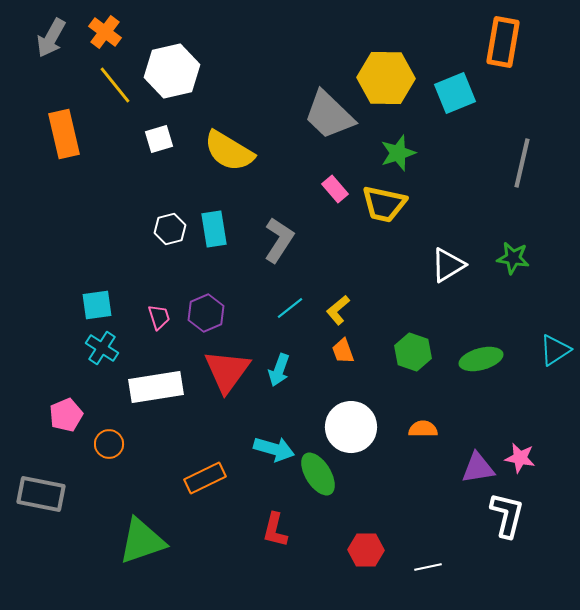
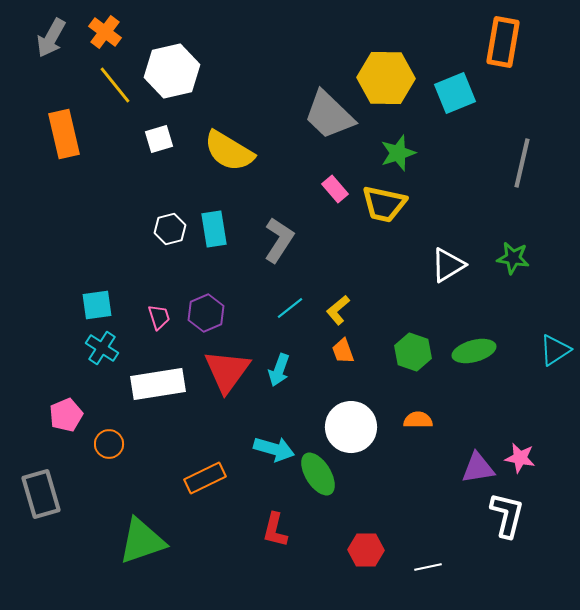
green ellipse at (481, 359): moved 7 px left, 8 px up
white rectangle at (156, 387): moved 2 px right, 3 px up
orange semicircle at (423, 429): moved 5 px left, 9 px up
gray rectangle at (41, 494): rotated 63 degrees clockwise
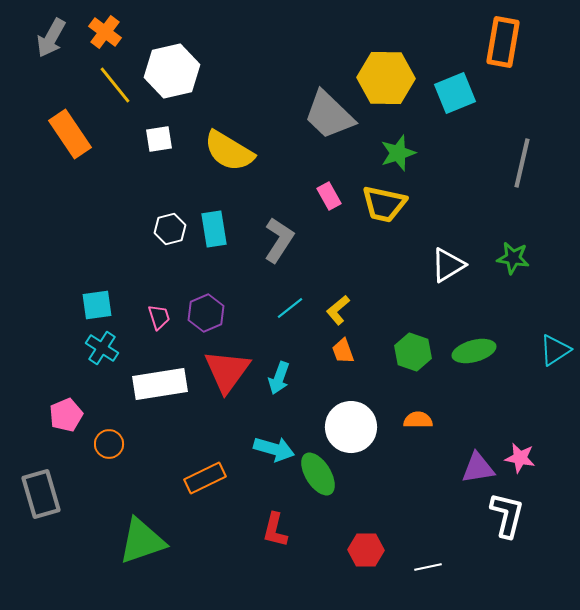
orange rectangle at (64, 134): moved 6 px right; rotated 21 degrees counterclockwise
white square at (159, 139): rotated 8 degrees clockwise
pink rectangle at (335, 189): moved 6 px left, 7 px down; rotated 12 degrees clockwise
cyan arrow at (279, 370): moved 8 px down
white rectangle at (158, 384): moved 2 px right
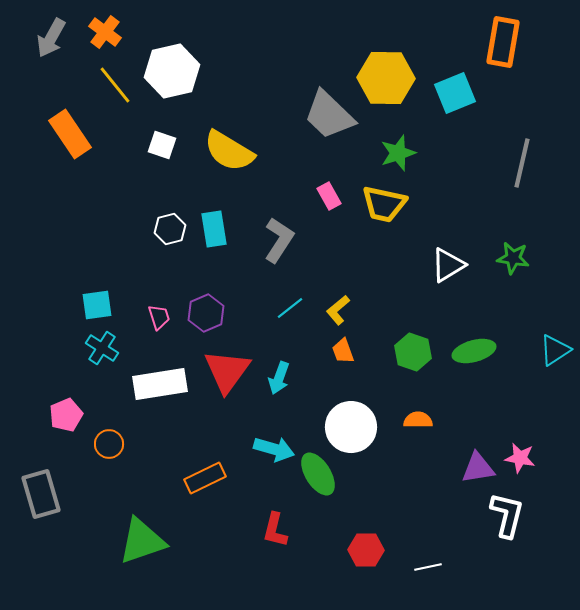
white square at (159, 139): moved 3 px right, 6 px down; rotated 28 degrees clockwise
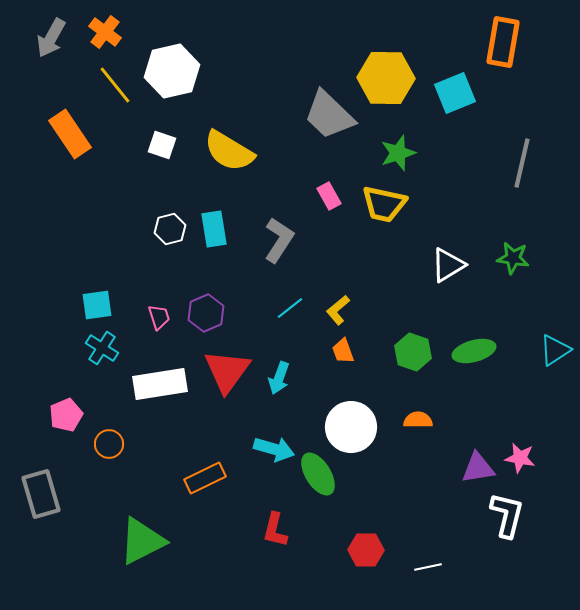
green triangle at (142, 541): rotated 8 degrees counterclockwise
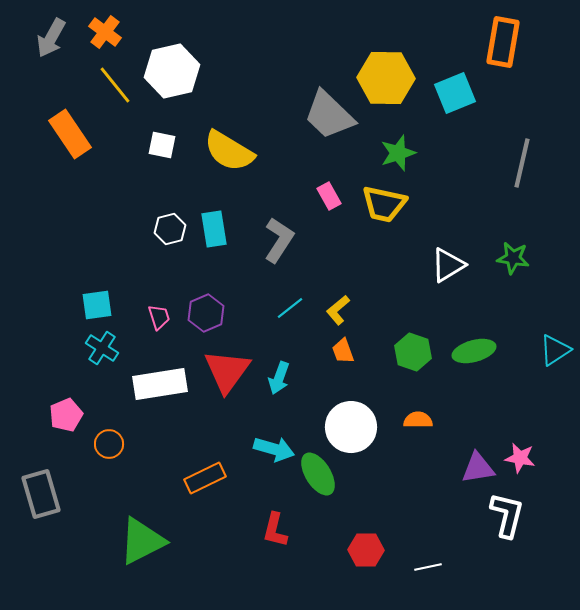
white square at (162, 145): rotated 8 degrees counterclockwise
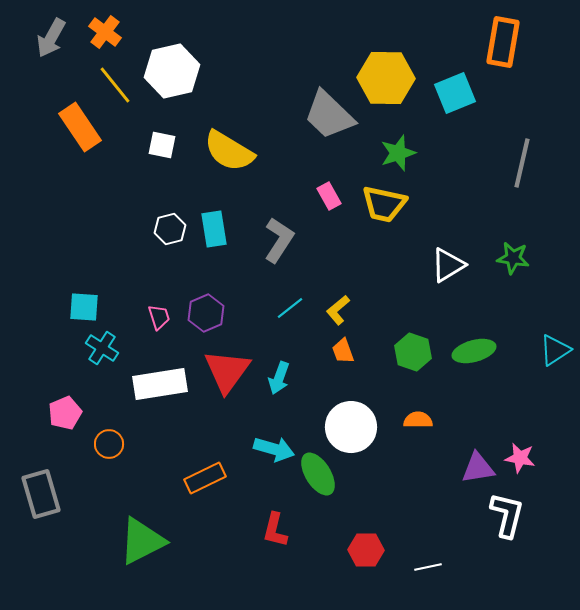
orange rectangle at (70, 134): moved 10 px right, 7 px up
cyan square at (97, 305): moved 13 px left, 2 px down; rotated 12 degrees clockwise
pink pentagon at (66, 415): moved 1 px left, 2 px up
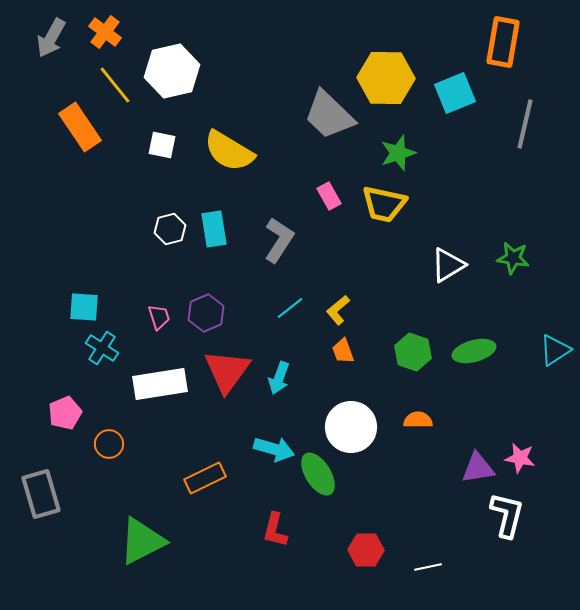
gray line at (522, 163): moved 3 px right, 39 px up
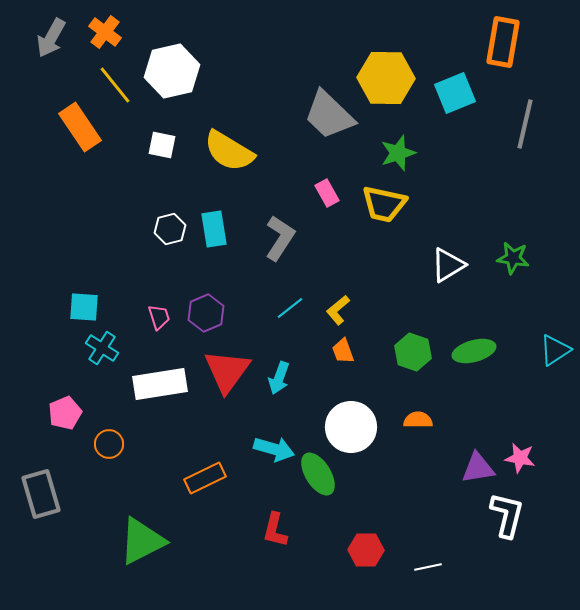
pink rectangle at (329, 196): moved 2 px left, 3 px up
gray L-shape at (279, 240): moved 1 px right, 2 px up
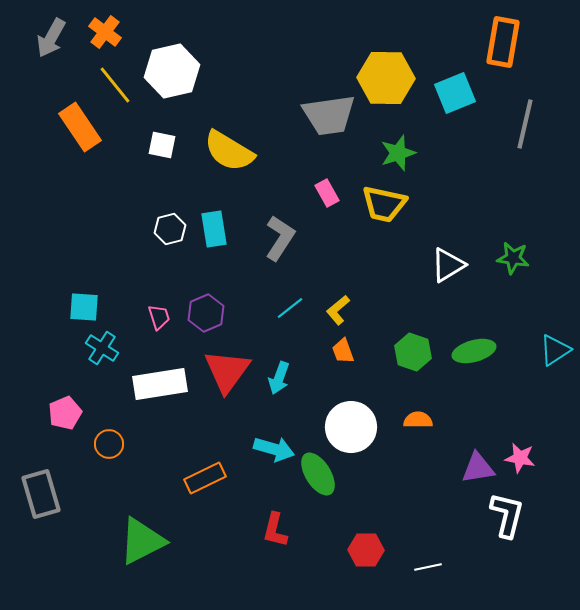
gray trapezoid at (329, 115): rotated 52 degrees counterclockwise
